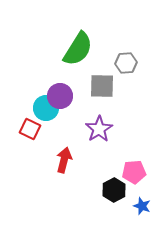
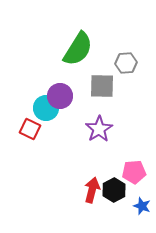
red arrow: moved 28 px right, 30 px down
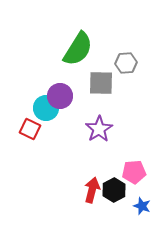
gray square: moved 1 px left, 3 px up
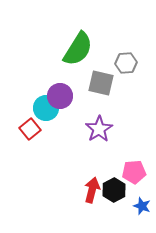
gray square: rotated 12 degrees clockwise
red square: rotated 25 degrees clockwise
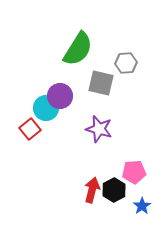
purple star: rotated 24 degrees counterclockwise
blue star: rotated 18 degrees clockwise
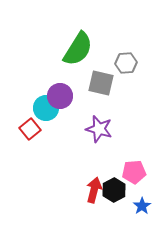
red arrow: moved 2 px right
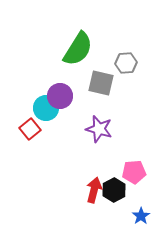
blue star: moved 1 px left, 10 px down
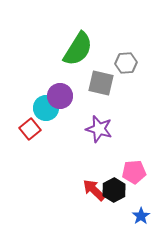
red arrow: rotated 60 degrees counterclockwise
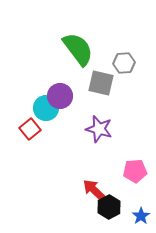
green semicircle: rotated 69 degrees counterclockwise
gray hexagon: moved 2 px left
pink pentagon: moved 1 px right, 1 px up
black hexagon: moved 5 px left, 17 px down
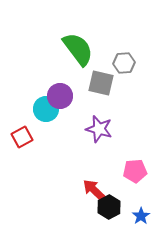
cyan circle: moved 1 px down
red square: moved 8 px left, 8 px down; rotated 10 degrees clockwise
